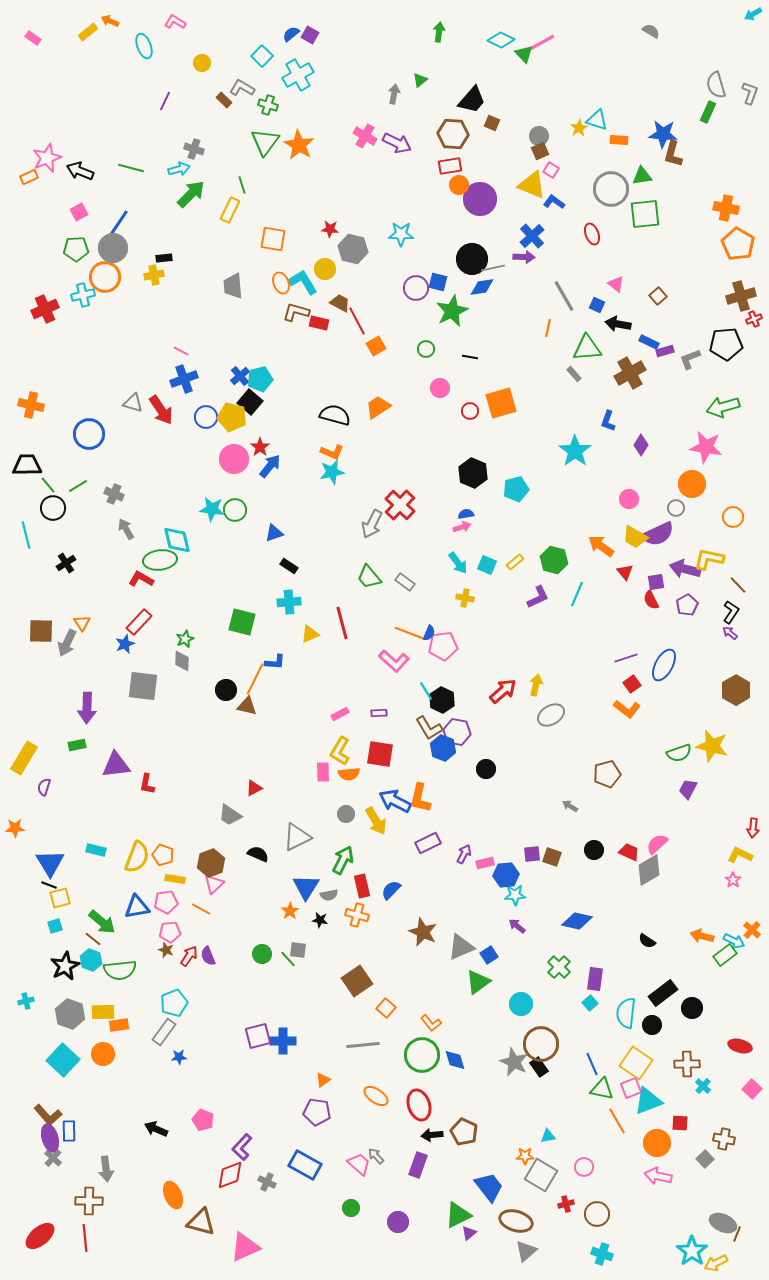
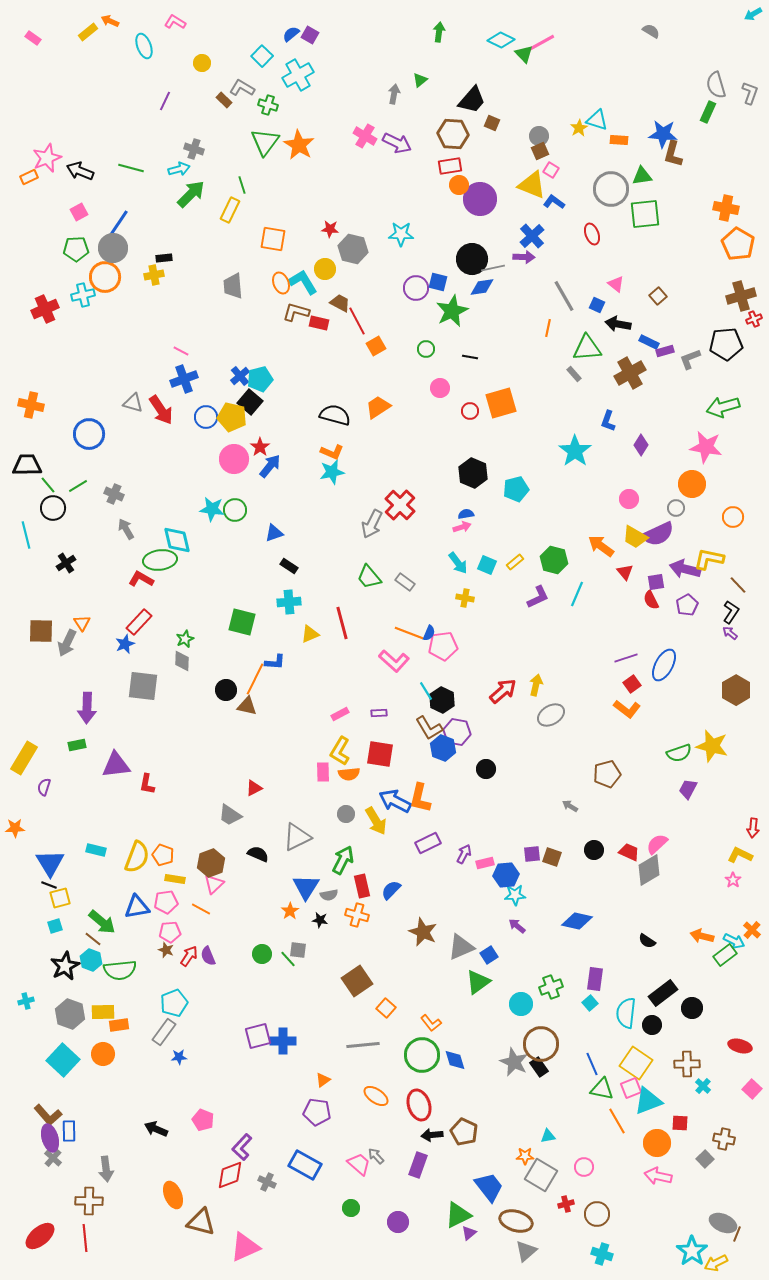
green cross at (559, 967): moved 8 px left, 20 px down; rotated 25 degrees clockwise
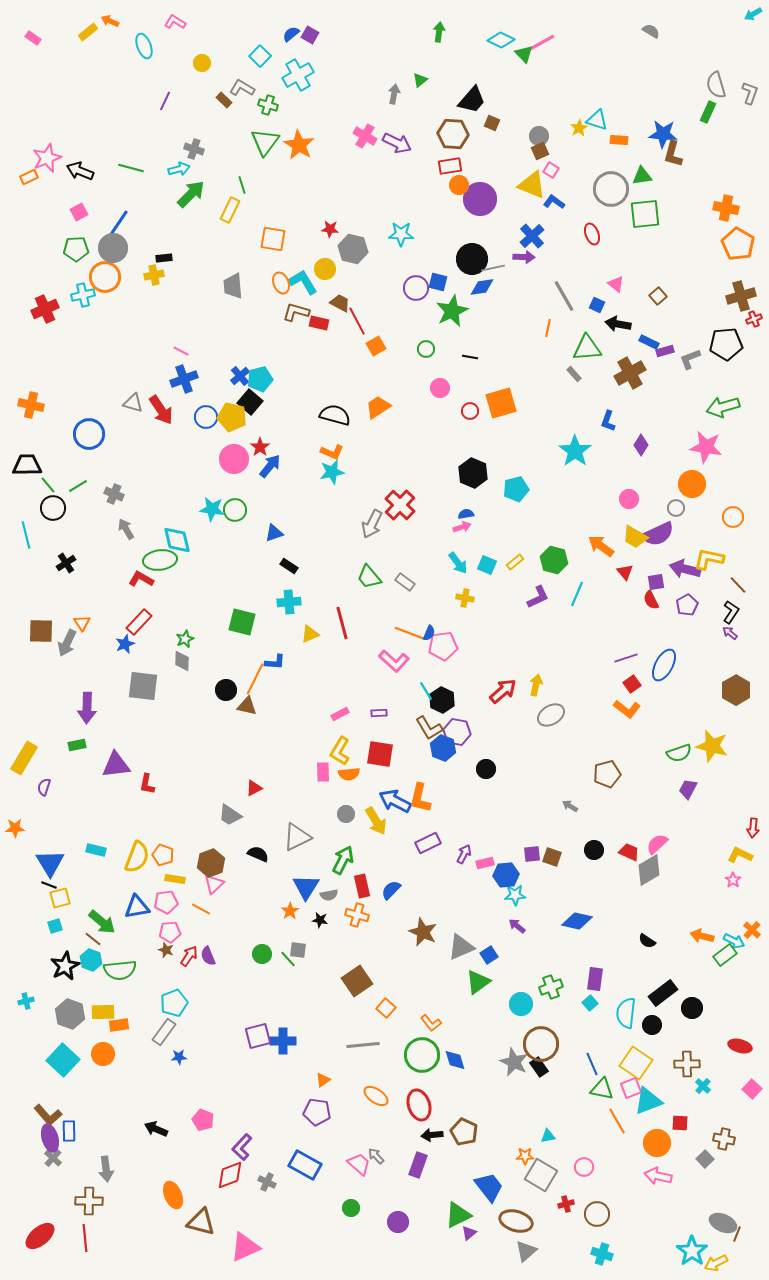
cyan square at (262, 56): moved 2 px left
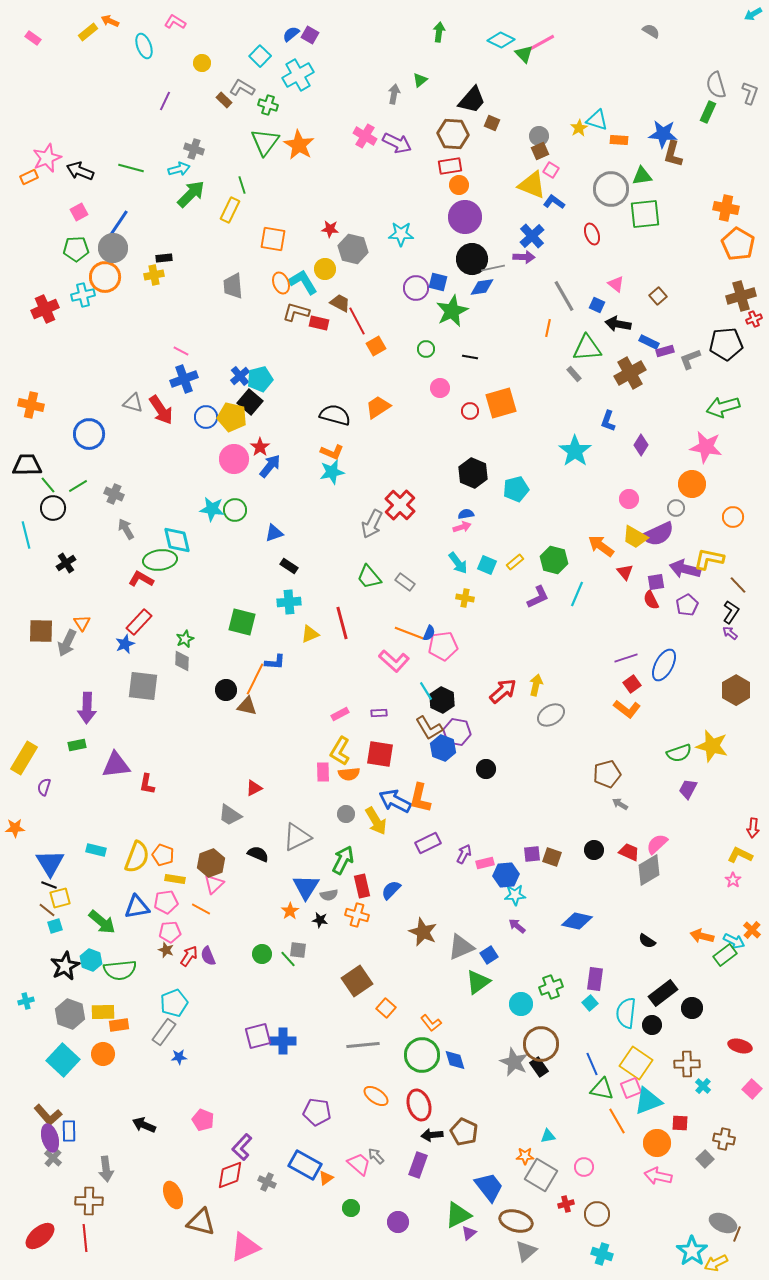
purple circle at (480, 199): moved 15 px left, 18 px down
gray arrow at (570, 806): moved 50 px right, 2 px up
brown line at (93, 939): moved 46 px left, 29 px up
orange triangle at (323, 1080): moved 3 px right, 98 px down
black arrow at (156, 1129): moved 12 px left, 4 px up
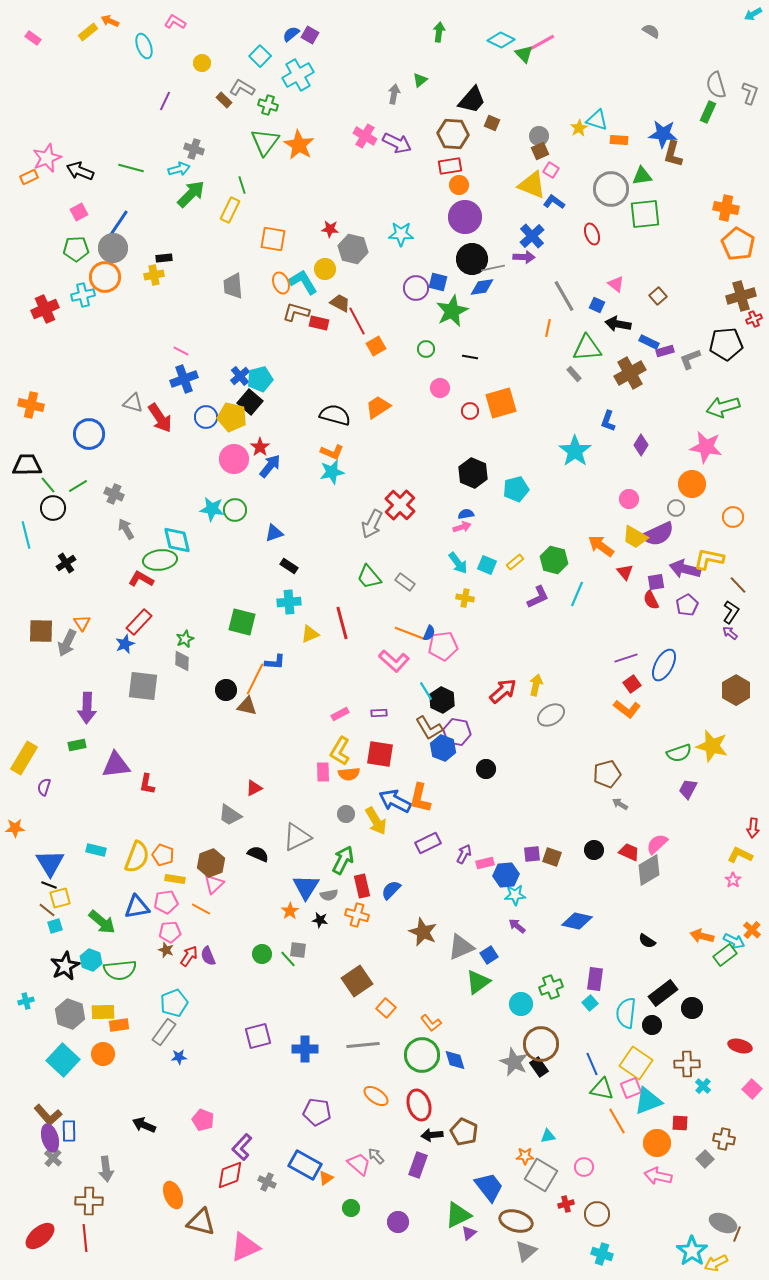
red arrow at (161, 410): moved 1 px left, 8 px down
blue cross at (283, 1041): moved 22 px right, 8 px down
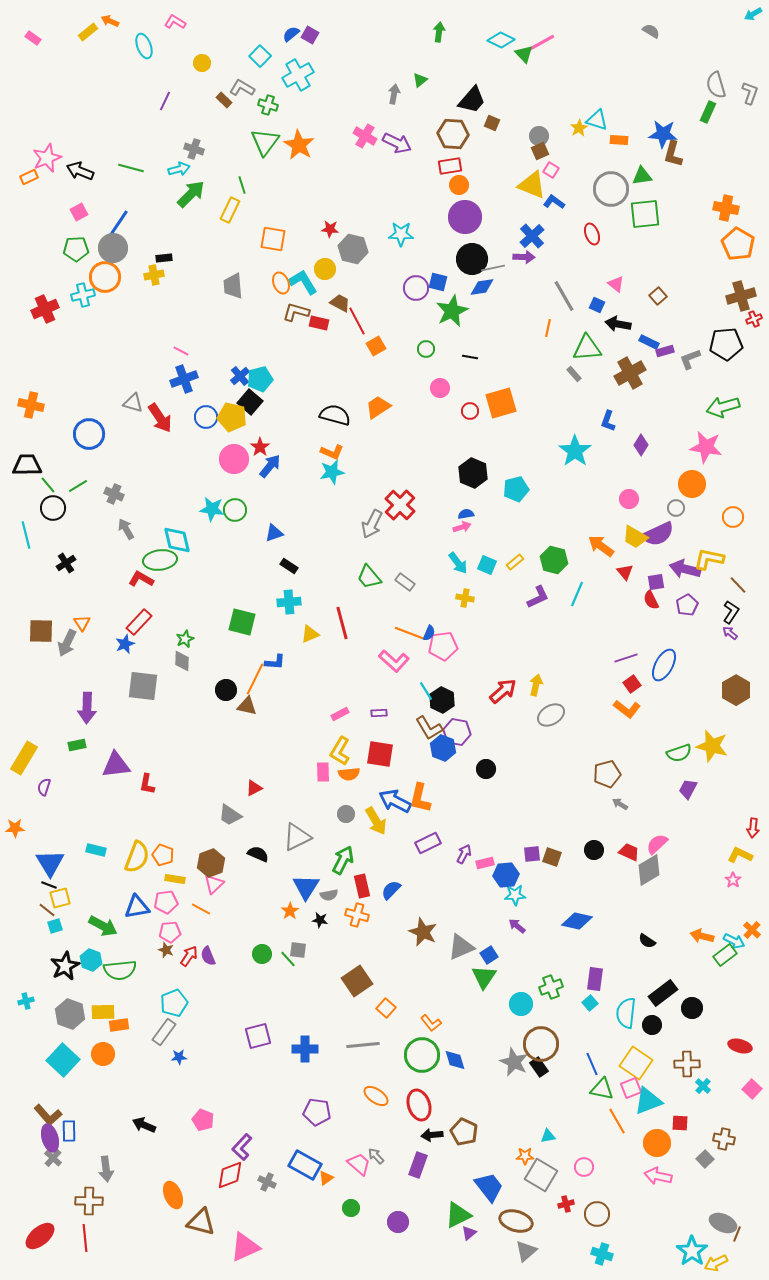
green arrow at (102, 922): moved 1 px right, 4 px down; rotated 12 degrees counterclockwise
green triangle at (478, 982): moved 6 px right, 5 px up; rotated 20 degrees counterclockwise
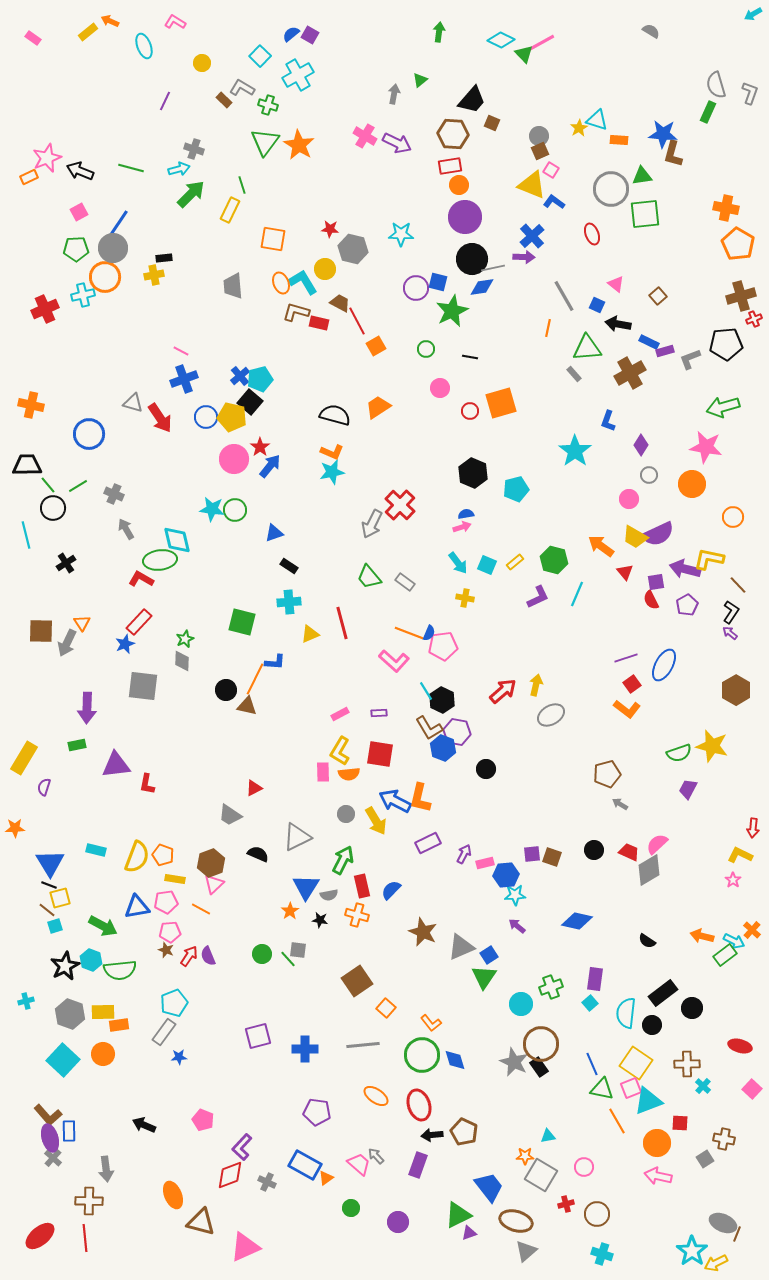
gray circle at (676, 508): moved 27 px left, 33 px up
gray square at (705, 1159): rotated 12 degrees clockwise
purple triangle at (469, 1233): rotated 21 degrees clockwise
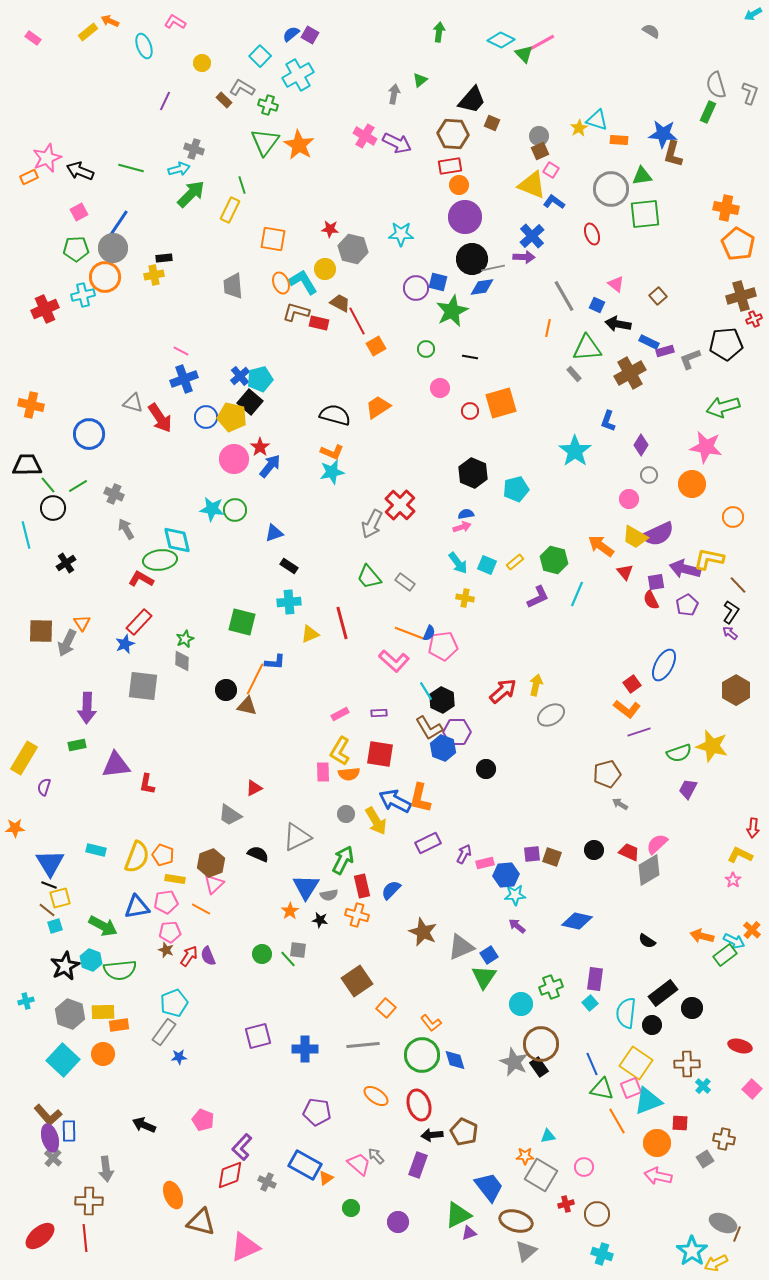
purple line at (626, 658): moved 13 px right, 74 px down
purple hexagon at (457, 732): rotated 12 degrees counterclockwise
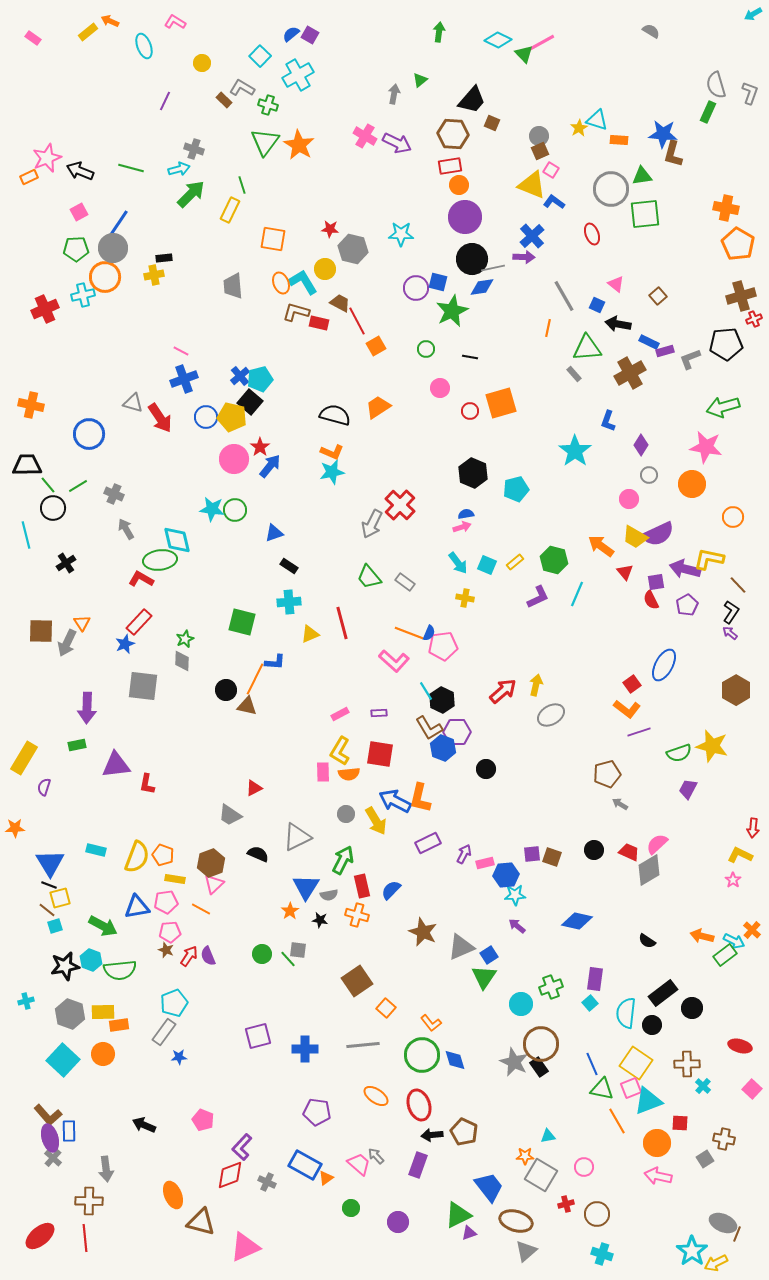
cyan diamond at (501, 40): moved 3 px left
black star at (65, 966): rotated 16 degrees clockwise
